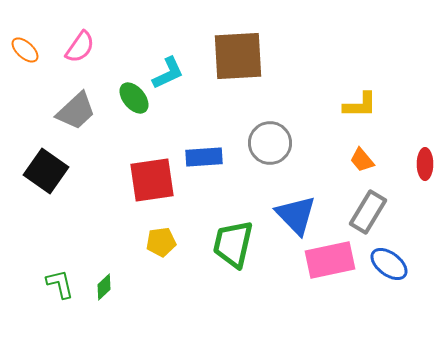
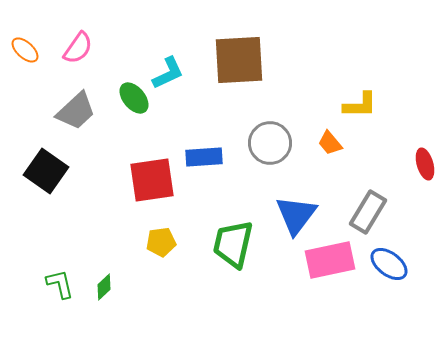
pink semicircle: moved 2 px left, 1 px down
brown square: moved 1 px right, 4 px down
orange trapezoid: moved 32 px left, 17 px up
red ellipse: rotated 16 degrees counterclockwise
blue triangle: rotated 21 degrees clockwise
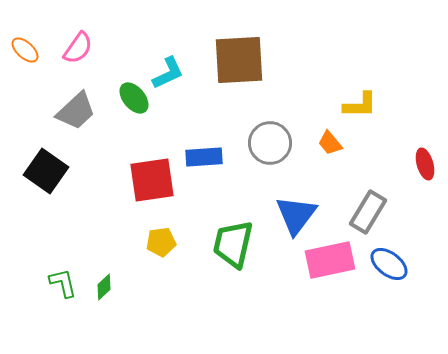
green L-shape: moved 3 px right, 1 px up
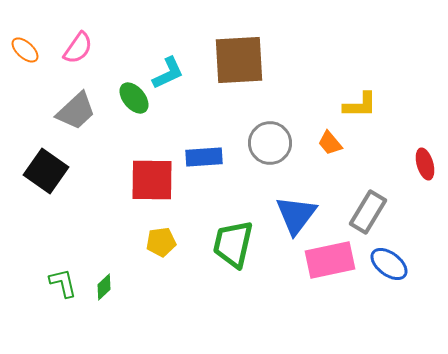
red square: rotated 9 degrees clockwise
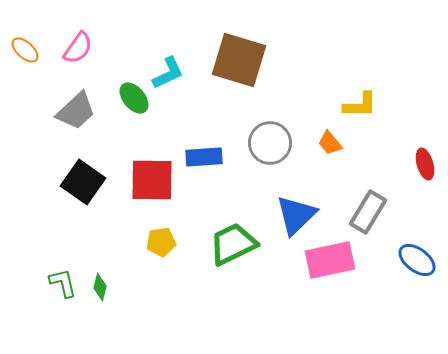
brown square: rotated 20 degrees clockwise
black square: moved 37 px right, 11 px down
blue triangle: rotated 9 degrees clockwise
green trapezoid: rotated 51 degrees clockwise
blue ellipse: moved 28 px right, 4 px up
green diamond: moved 4 px left; rotated 32 degrees counterclockwise
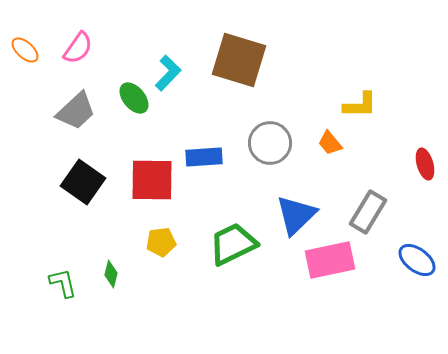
cyan L-shape: rotated 21 degrees counterclockwise
green diamond: moved 11 px right, 13 px up
